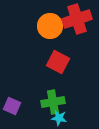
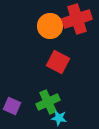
green cross: moved 5 px left; rotated 15 degrees counterclockwise
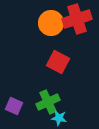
orange circle: moved 1 px right, 3 px up
purple square: moved 2 px right
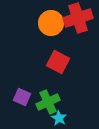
red cross: moved 1 px right, 1 px up
purple square: moved 8 px right, 9 px up
cyan star: rotated 21 degrees clockwise
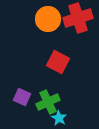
orange circle: moved 3 px left, 4 px up
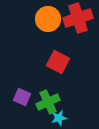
cyan star: rotated 28 degrees clockwise
